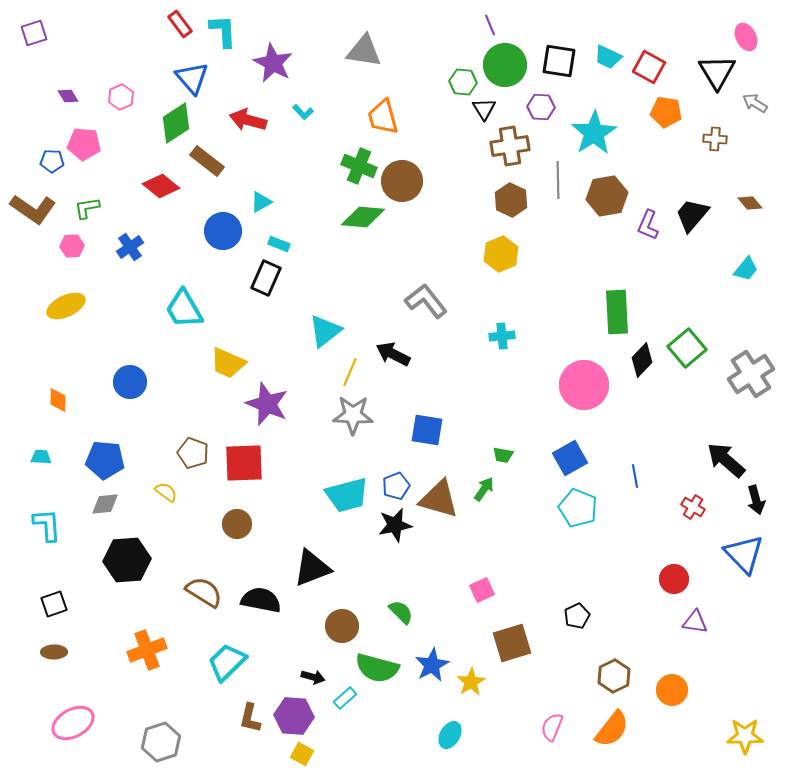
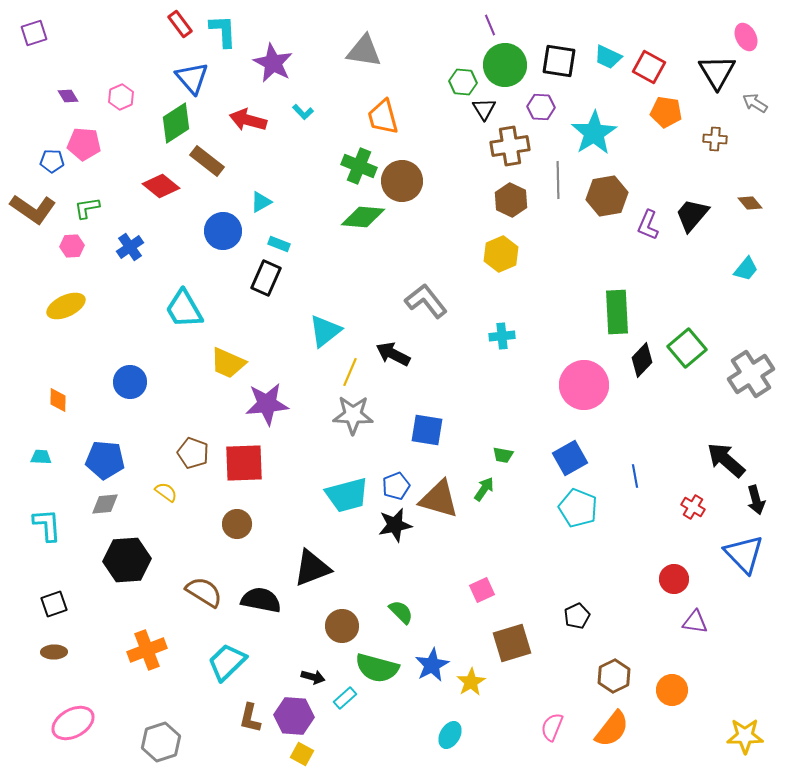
purple star at (267, 404): rotated 27 degrees counterclockwise
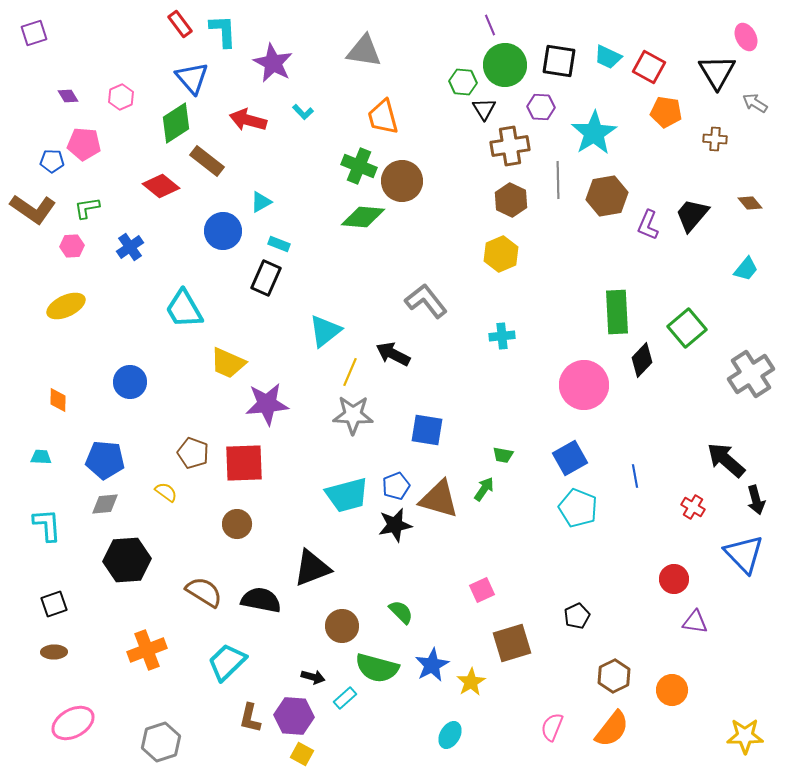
green square at (687, 348): moved 20 px up
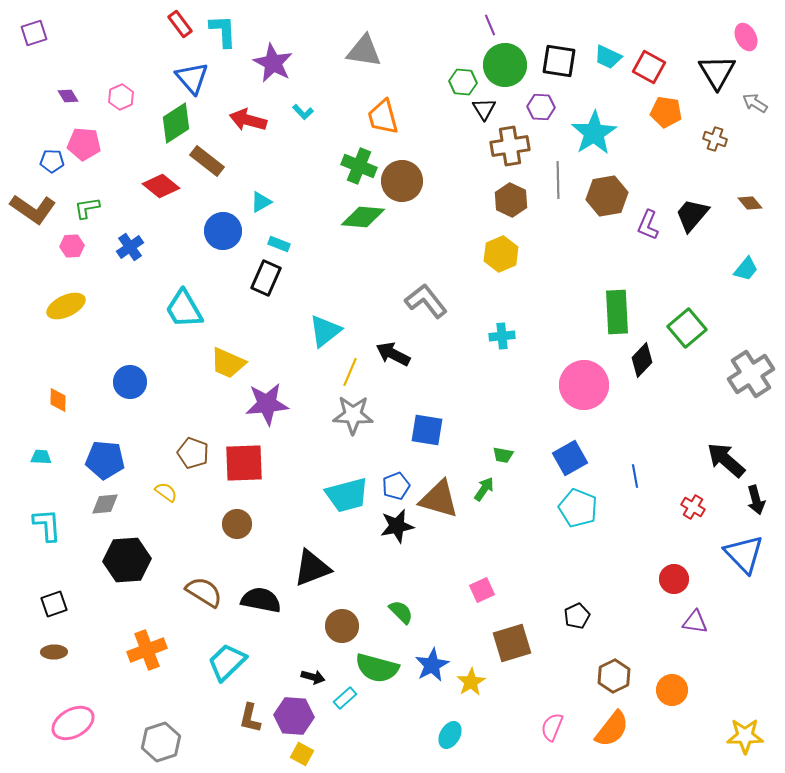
brown cross at (715, 139): rotated 15 degrees clockwise
black star at (395, 525): moved 2 px right, 1 px down
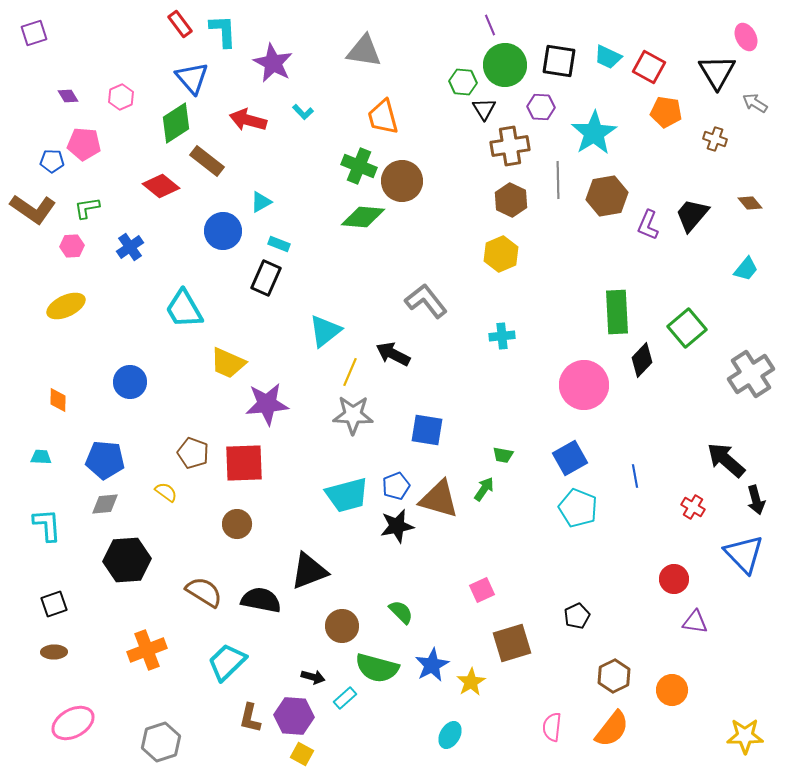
black triangle at (312, 568): moved 3 px left, 3 px down
pink semicircle at (552, 727): rotated 16 degrees counterclockwise
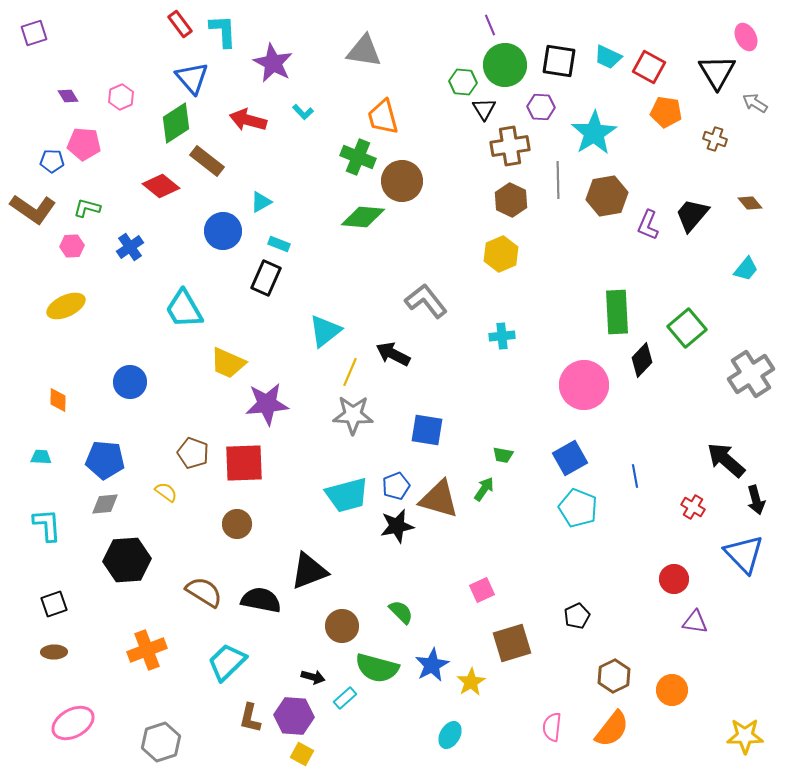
green cross at (359, 166): moved 1 px left, 9 px up
green L-shape at (87, 208): rotated 24 degrees clockwise
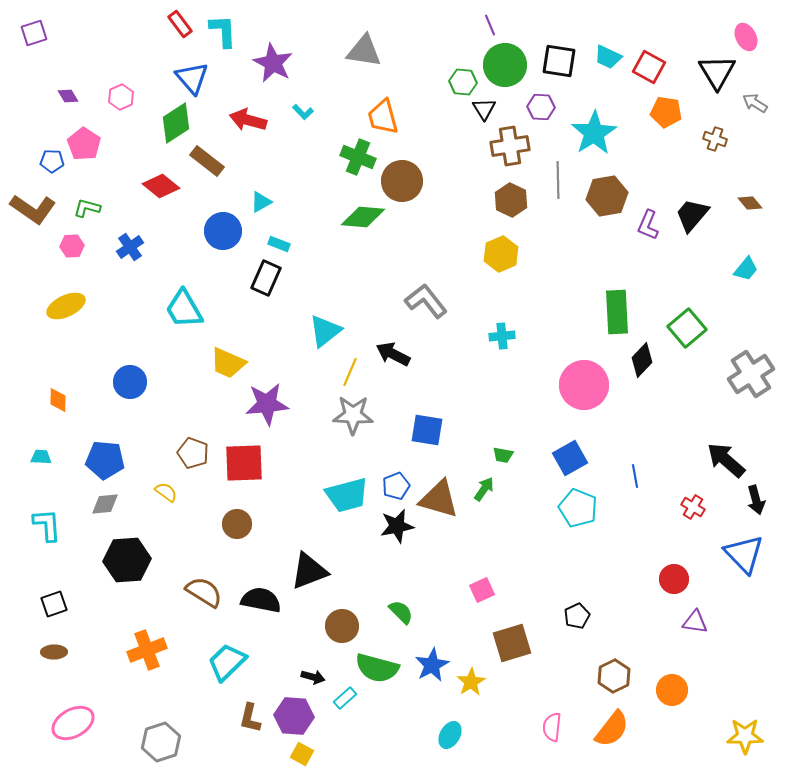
pink pentagon at (84, 144): rotated 28 degrees clockwise
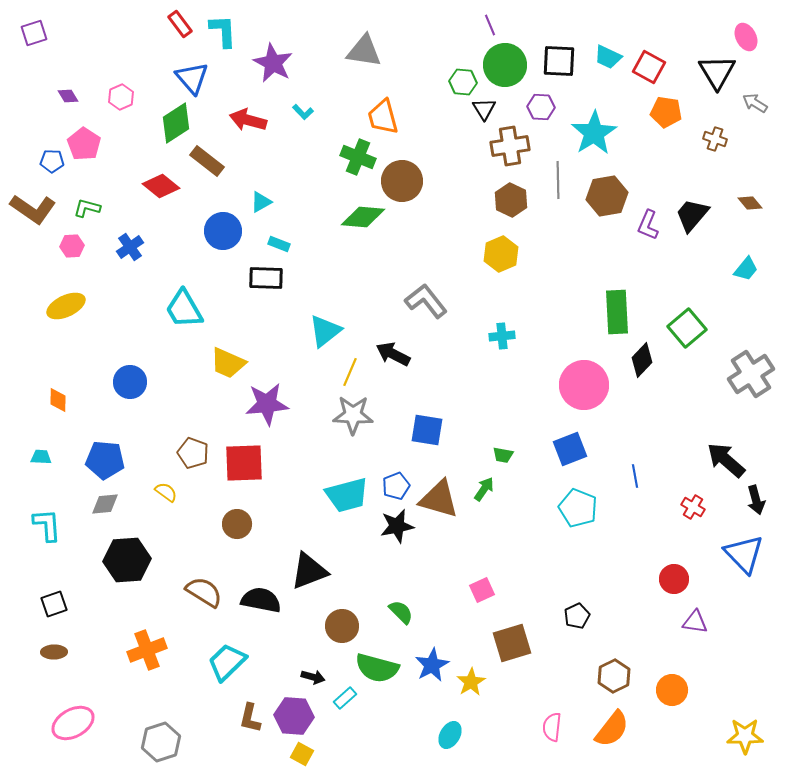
black square at (559, 61): rotated 6 degrees counterclockwise
black rectangle at (266, 278): rotated 68 degrees clockwise
blue square at (570, 458): moved 9 px up; rotated 8 degrees clockwise
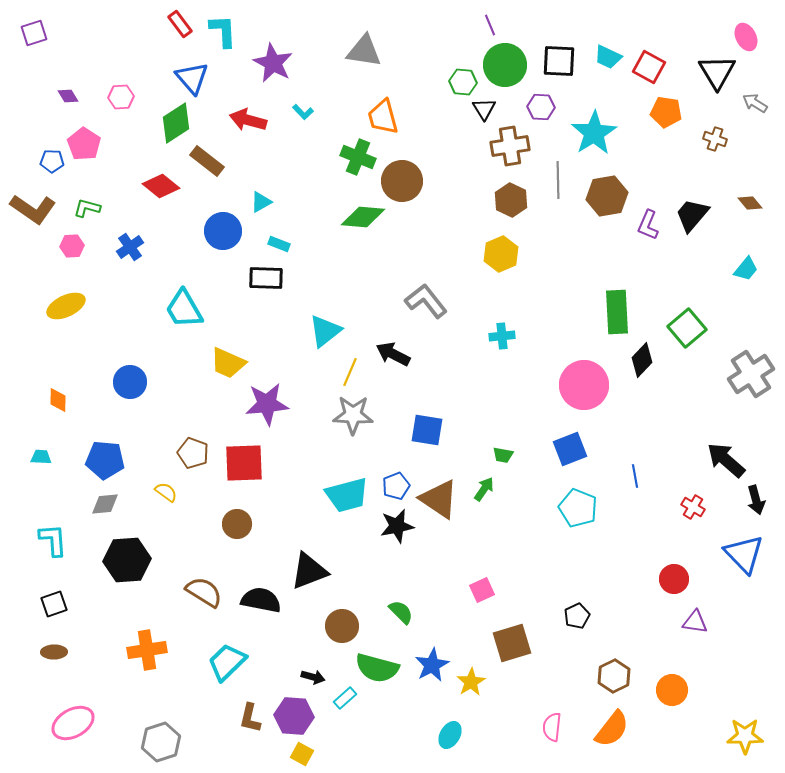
pink hexagon at (121, 97): rotated 20 degrees clockwise
brown triangle at (439, 499): rotated 18 degrees clockwise
cyan L-shape at (47, 525): moved 6 px right, 15 px down
orange cross at (147, 650): rotated 12 degrees clockwise
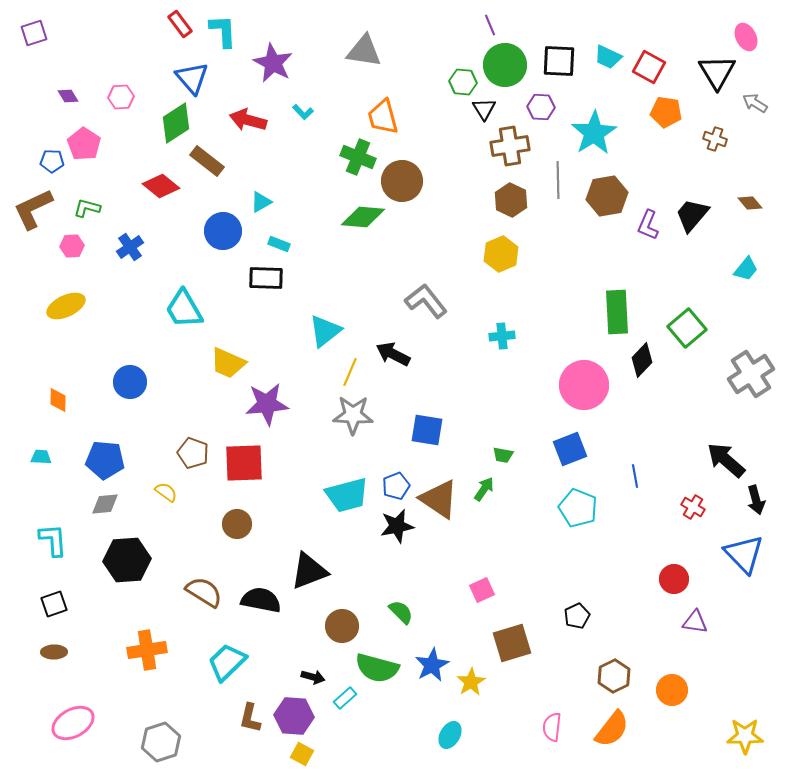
brown L-shape at (33, 209): rotated 120 degrees clockwise
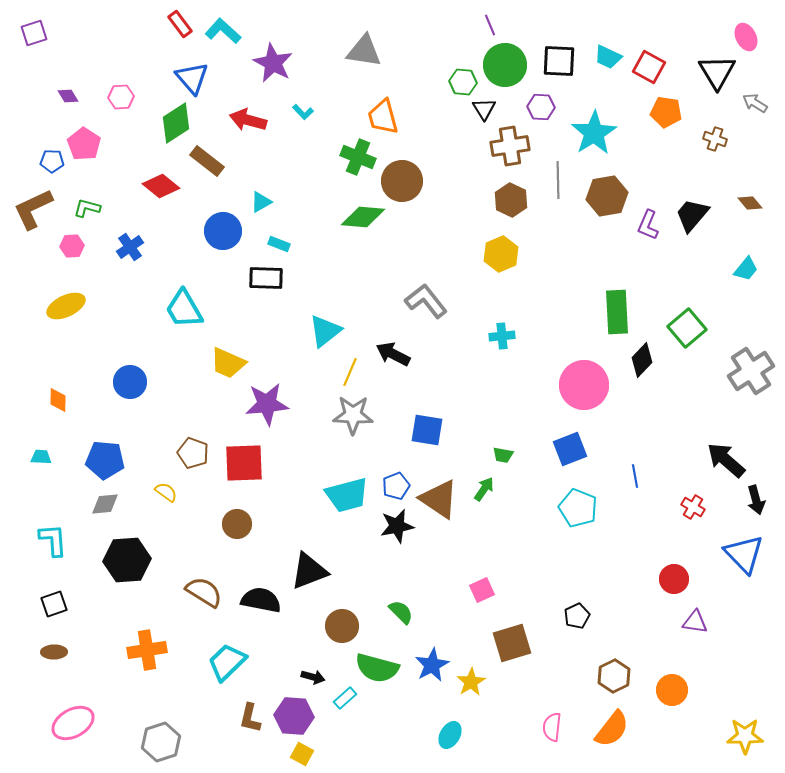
cyan L-shape at (223, 31): rotated 45 degrees counterclockwise
gray cross at (751, 374): moved 3 px up
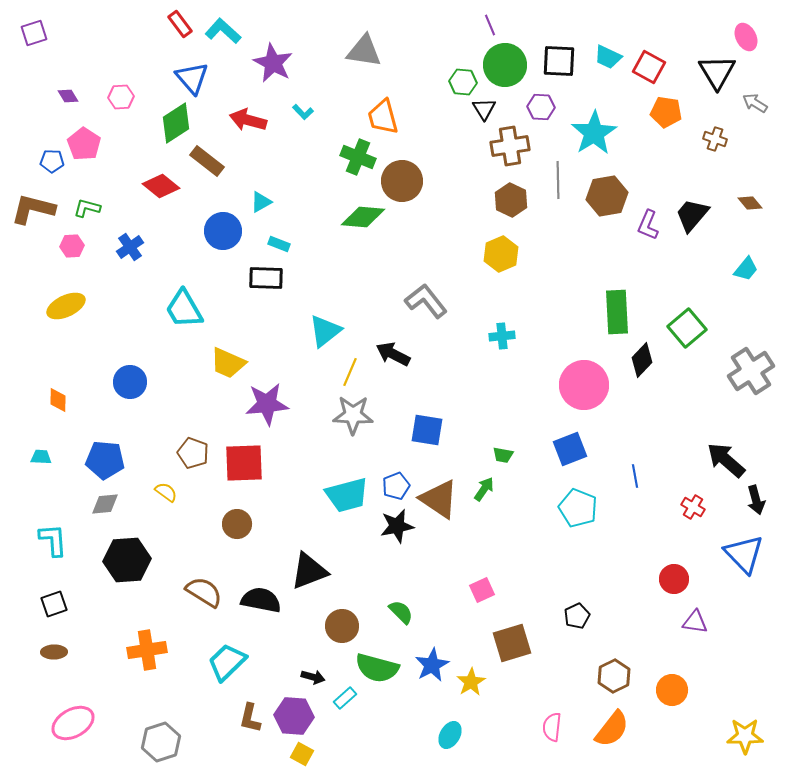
brown L-shape at (33, 209): rotated 39 degrees clockwise
